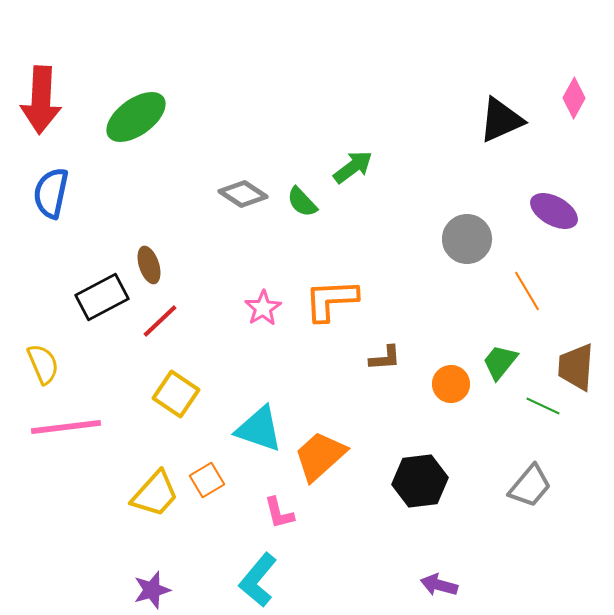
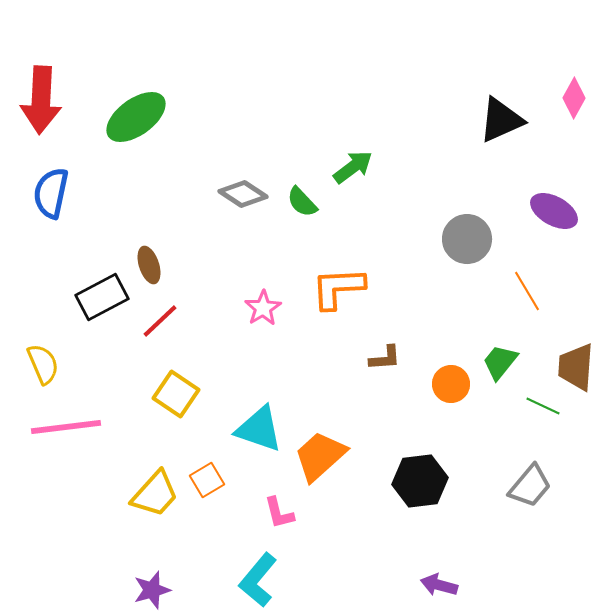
orange L-shape: moved 7 px right, 12 px up
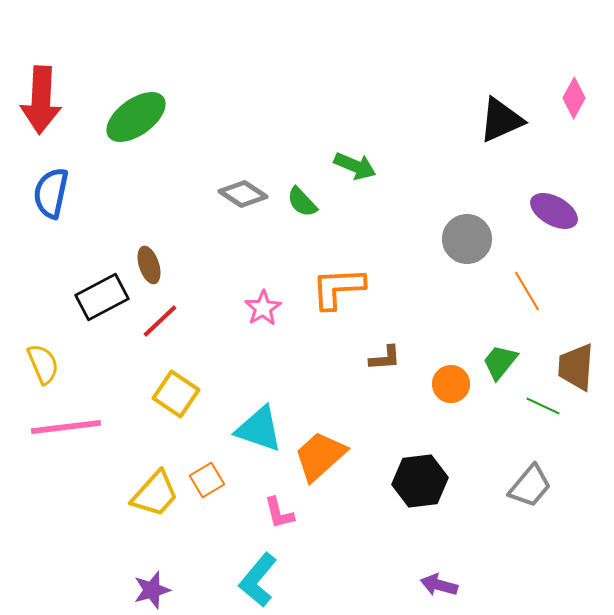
green arrow: moved 2 px right, 1 px up; rotated 60 degrees clockwise
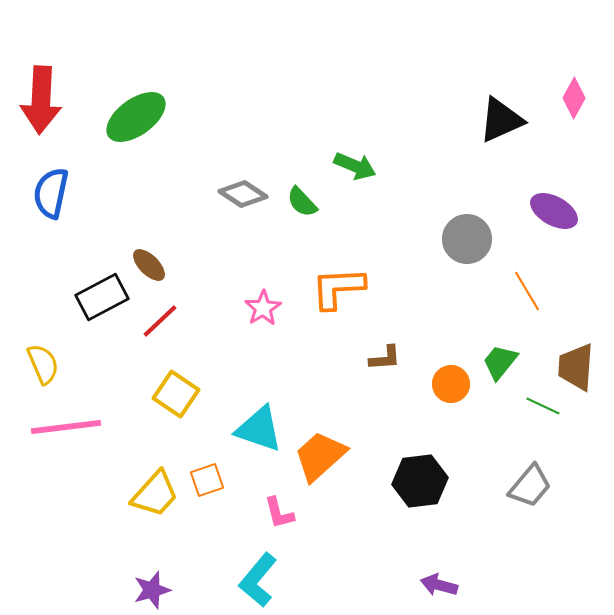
brown ellipse: rotated 27 degrees counterclockwise
orange square: rotated 12 degrees clockwise
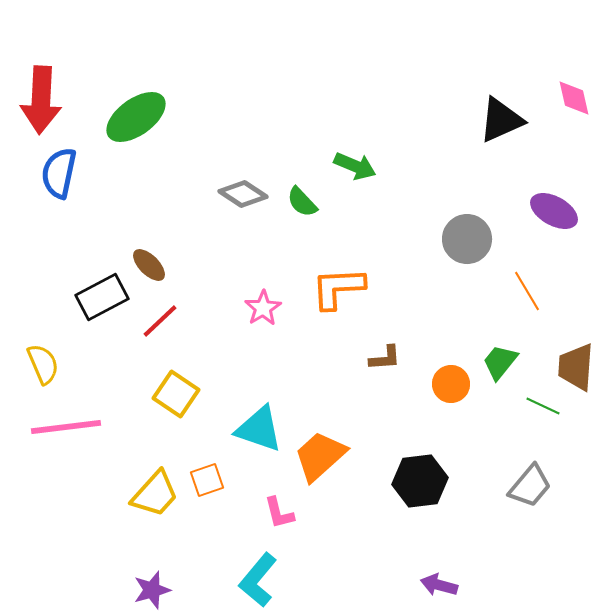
pink diamond: rotated 42 degrees counterclockwise
blue semicircle: moved 8 px right, 20 px up
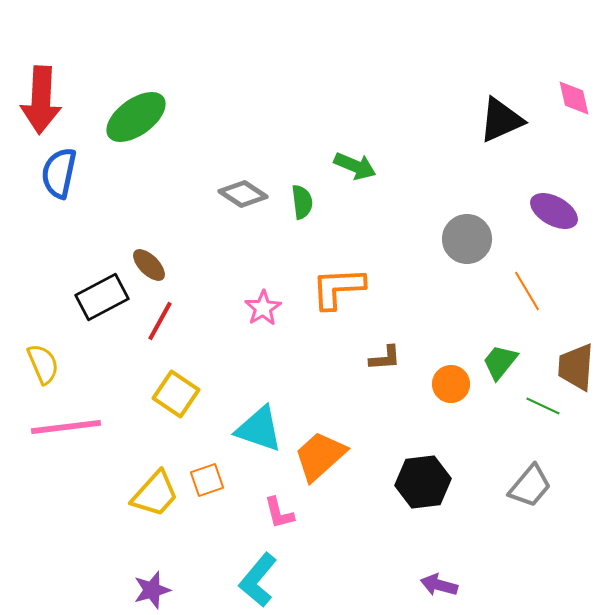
green semicircle: rotated 144 degrees counterclockwise
red line: rotated 18 degrees counterclockwise
black hexagon: moved 3 px right, 1 px down
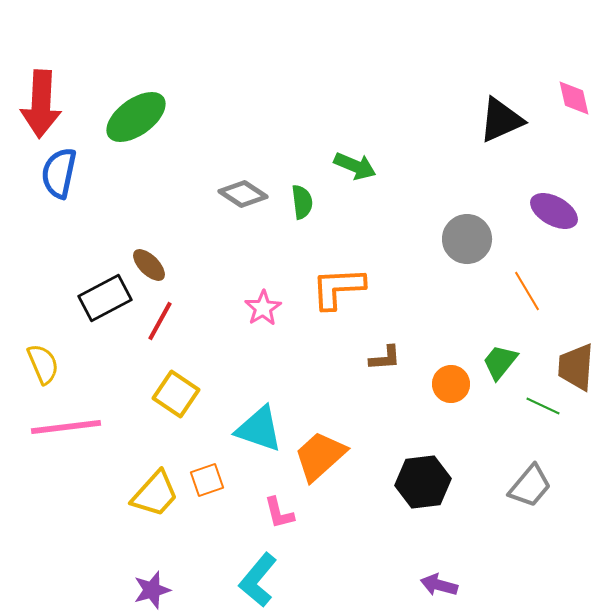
red arrow: moved 4 px down
black rectangle: moved 3 px right, 1 px down
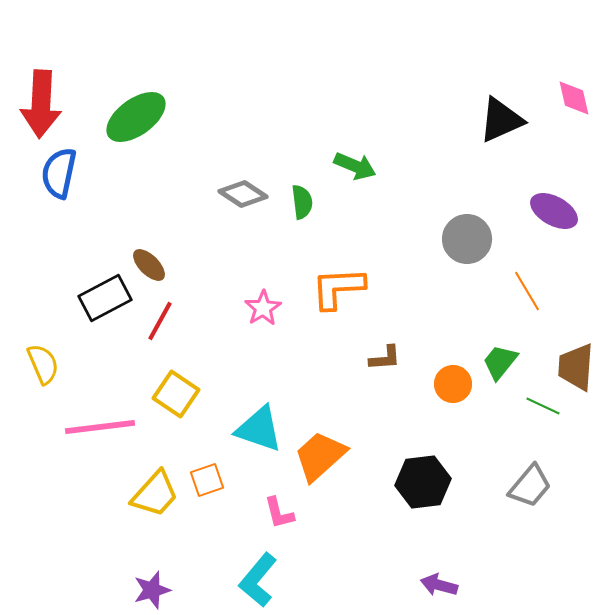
orange circle: moved 2 px right
pink line: moved 34 px right
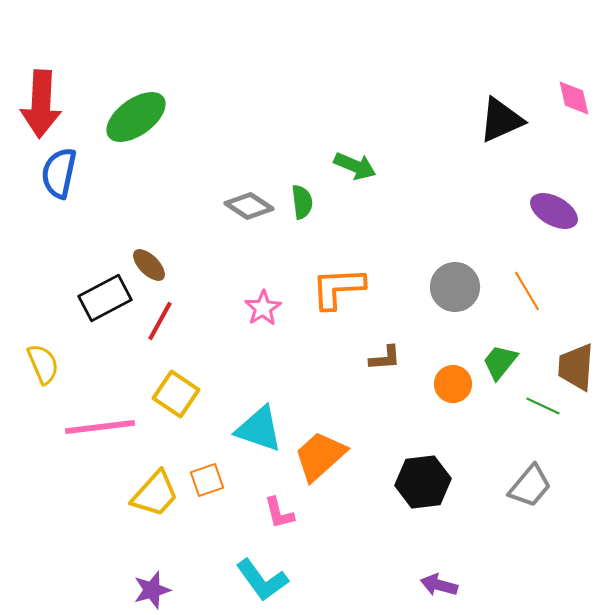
gray diamond: moved 6 px right, 12 px down
gray circle: moved 12 px left, 48 px down
cyan L-shape: moved 4 px right; rotated 76 degrees counterclockwise
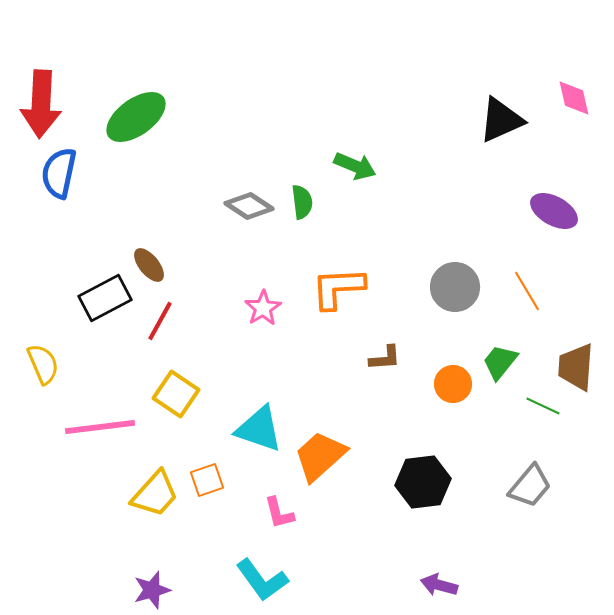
brown ellipse: rotated 6 degrees clockwise
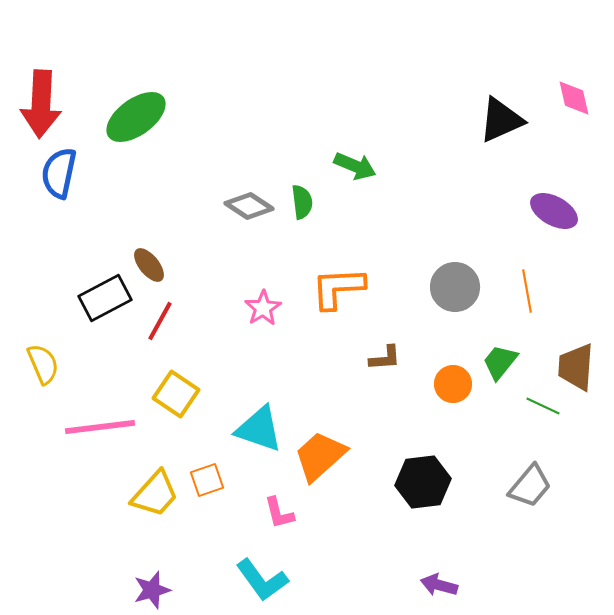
orange line: rotated 21 degrees clockwise
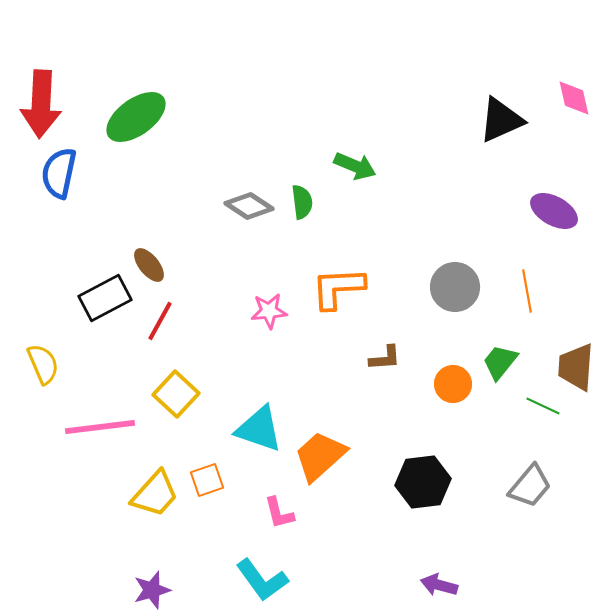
pink star: moved 6 px right, 3 px down; rotated 27 degrees clockwise
yellow square: rotated 9 degrees clockwise
